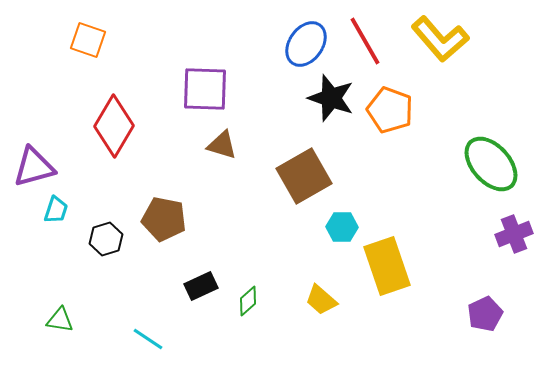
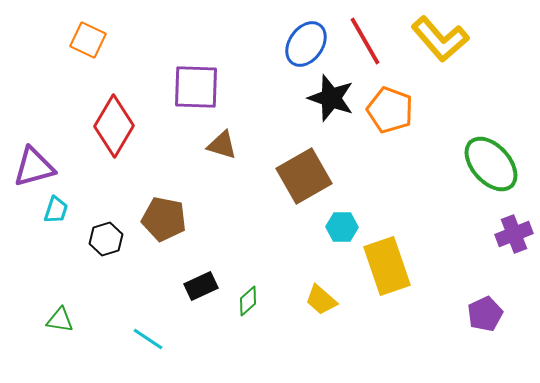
orange square: rotated 6 degrees clockwise
purple square: moved 9 px left, 2 px up
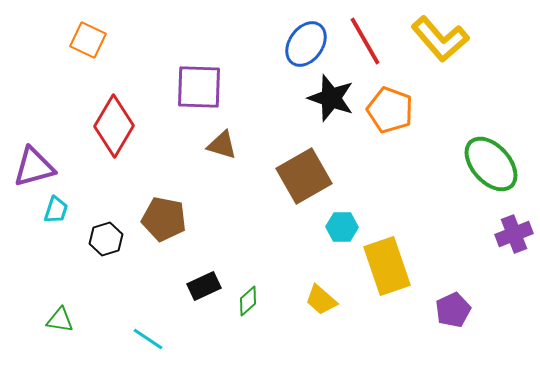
purple square: moved 3 px right
black rectangle: moved 3 px right
purple pentagon: moved 32 px left, 4 px up
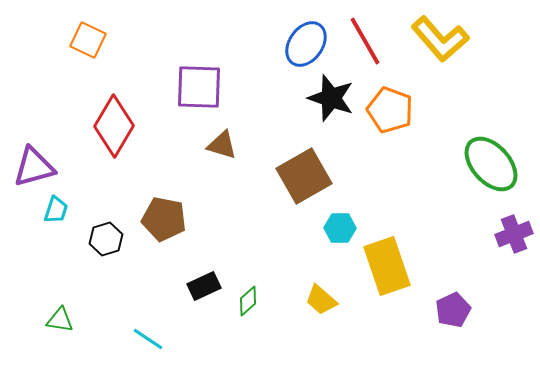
cyan hexagon: moved 2 px left, 1 px down
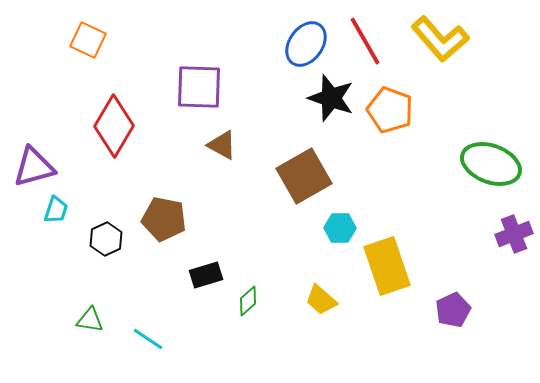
brown triangle: rotated 12 degrees clockwise
green ellipse: rotated 28 degrees counterclockwise
black hexagon: rotated 8 degrees counterclockwise
black rectangle: moved 2 px right, 11 px up; rotated 8 degrees clockwise
green triangle: moved 30 px right
